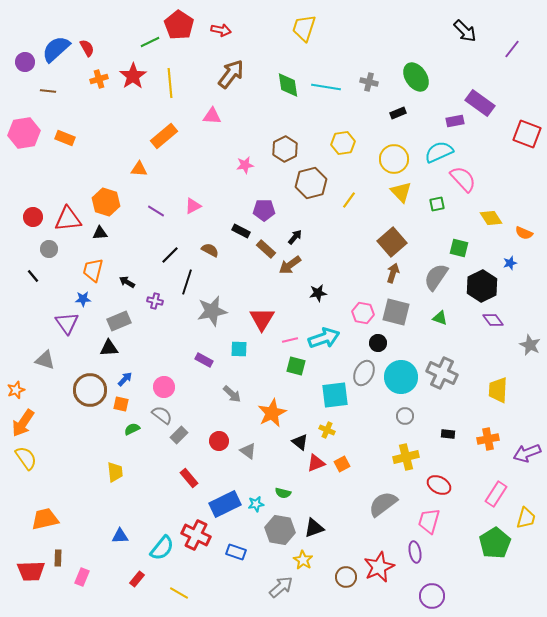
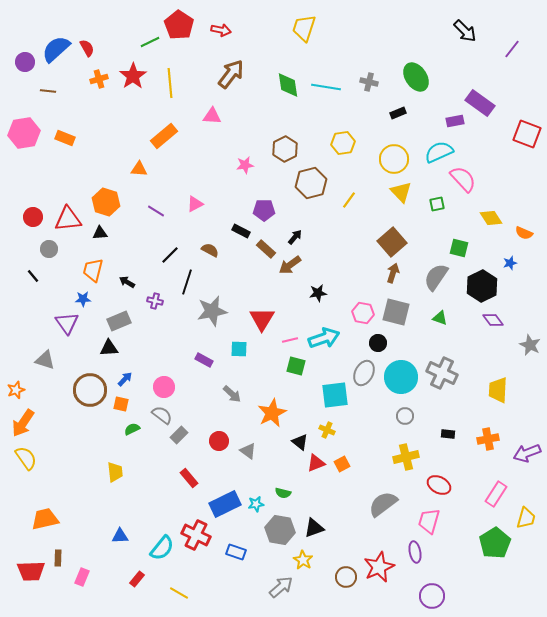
pink triangle at (193, 206): moved 2 px right, 2 px up
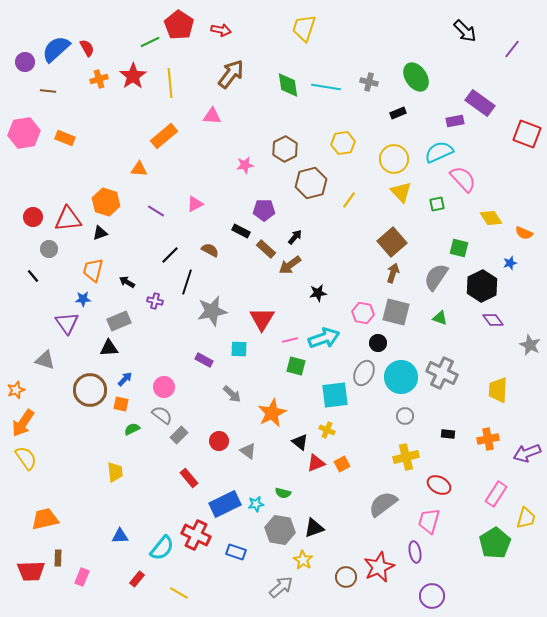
black triangle at (100, 233): rotated 14 degrees counterclockwise
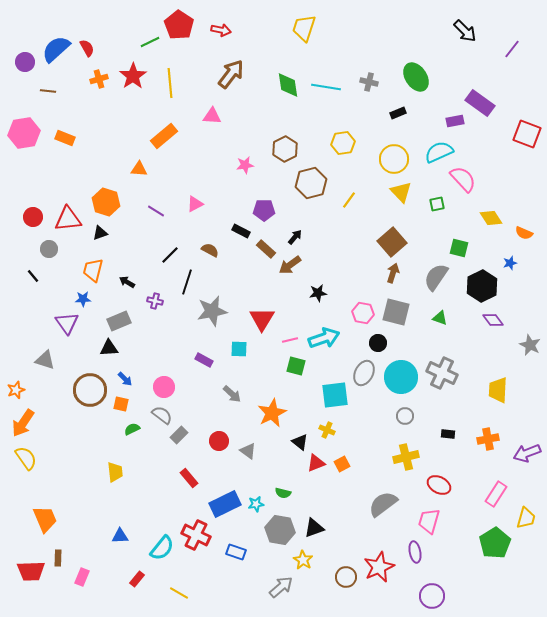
blue arrow at (125, 379): rotated 91 degrees clockwise
orange trapezoid at (45, 519): rotated 80 degrees clockwise
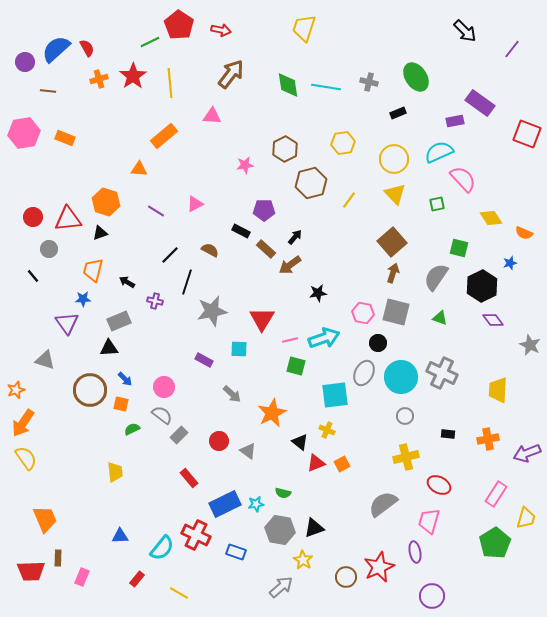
yellow triangle at (401, 192): moved 6 px left, 2 px down
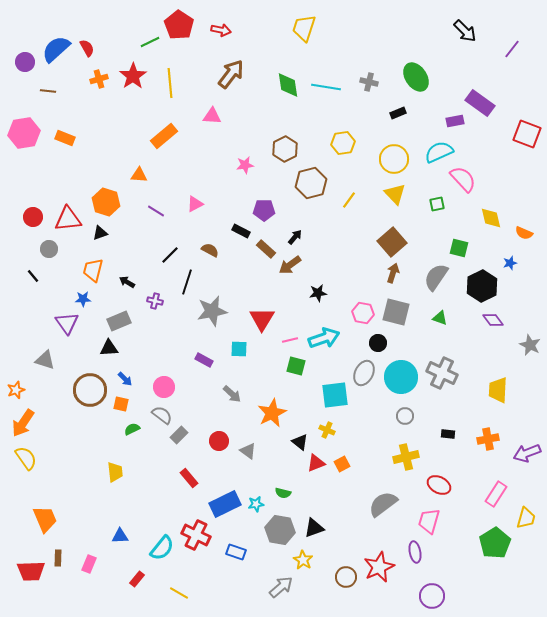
orange triangle at (139, 169): moved 6 px down
yellow diamond at (491, 218): rotated 20 degrees clockwise
pink rectangle at (82, 577): moved 7 px right, 13 px up
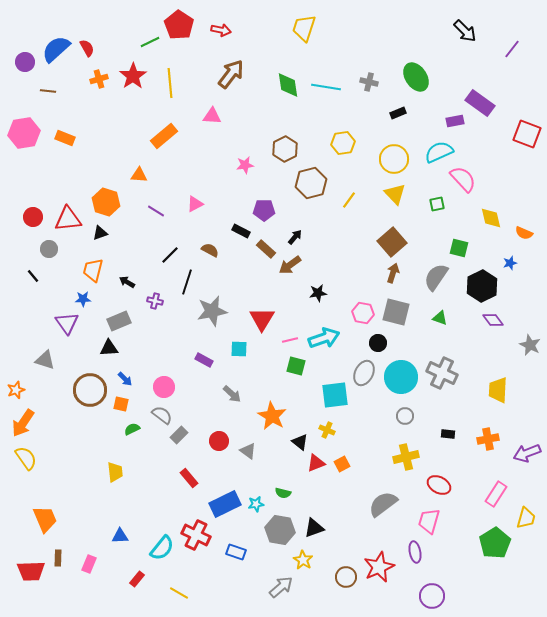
orange star at (272, 413): moved 3 px down; rotated 16 degrees counterclockwise
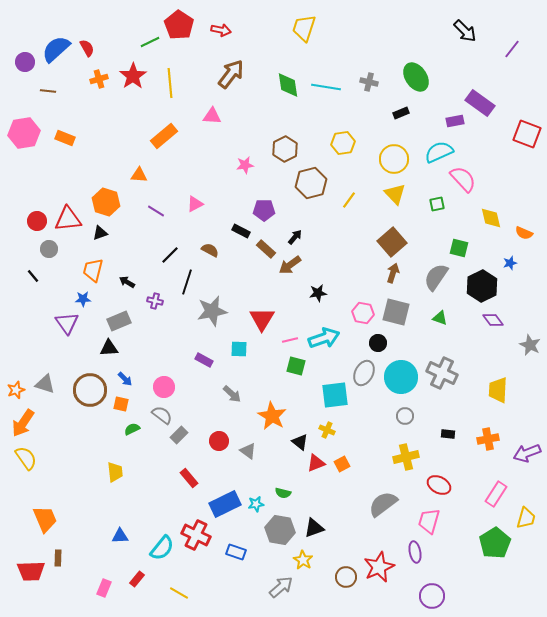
black rectangle at (398, 113): moved 3 px right
red circle at (33, 217): moved 4 px right, 4 px down
gray triangle at (45, 360): moved 24 px down
pink rectangle at (89, 564): moved 15 px right, 24 px down
